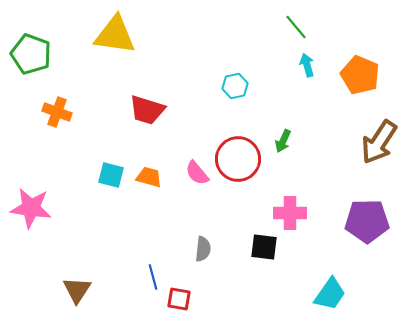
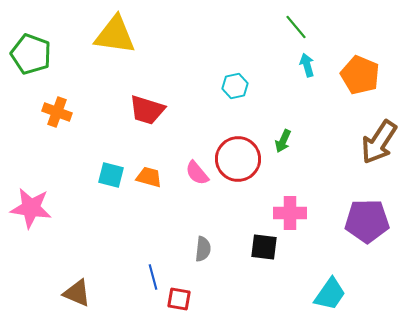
brown triangle: moved 3 px down; rotated 40 degrees counterclockwise
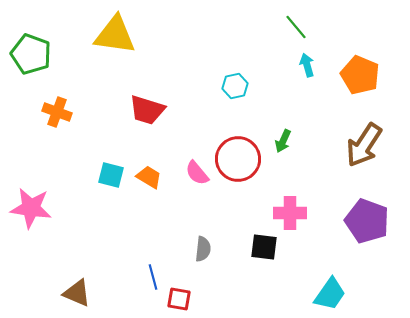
brown arrow: moved 15 px left, 3 px down
orange trapezoid: rotated 16 degrees clockwise
purple pentagon: rotated 21 degrees clockwise
